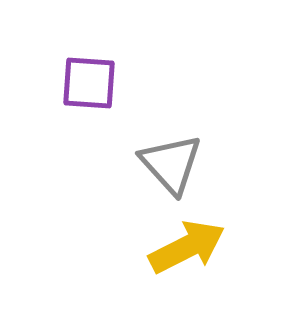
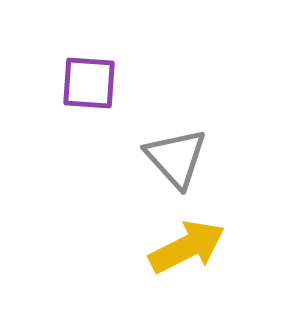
gray triangle: moved 5 px right, 6 px up
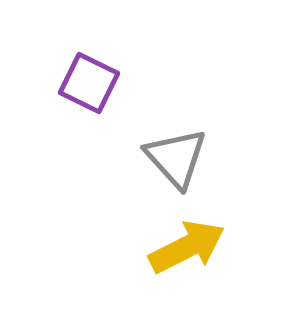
purple square: rotated 22 degrees clockwise
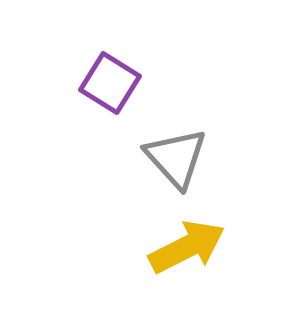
purple square: moved 21 px right; rotated 6 degrees clockwise
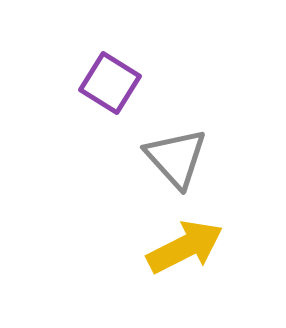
yellow arrow: moved 2 px left
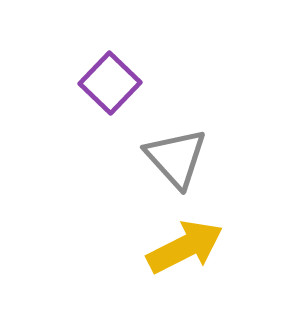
purple square: rotated 12 degrees clockwise
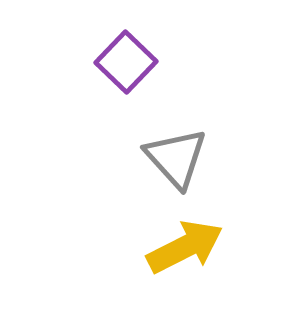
purple square: moved 16 px right, 21 px up
